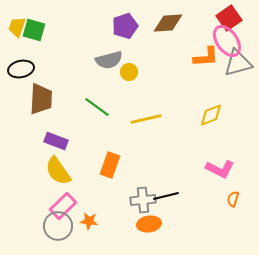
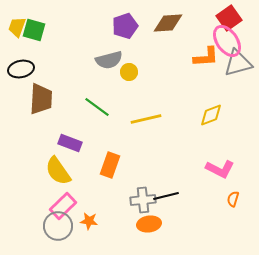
purple rectangle: moved 14 px right, 2 px down
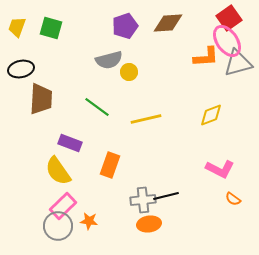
green square: moved 17 px right, 2 px up
orange semicircle: rotated 70 degrees counterclockwise
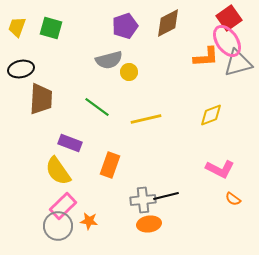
brown diamond: rotated 24 degrees counterclockwise
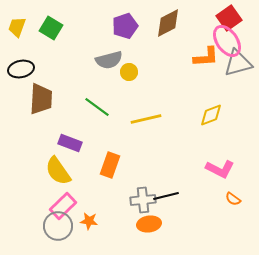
green square: rotated 15 degrees clockwise
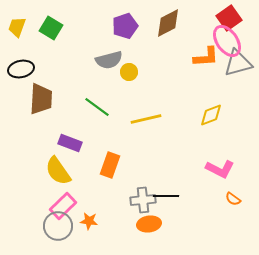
black line: rotated 15 degrees clockwise
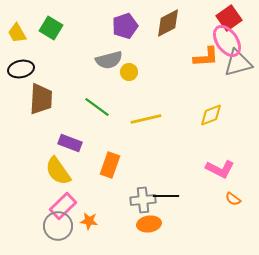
yellow trapezoid: moved 6 px down; rotated 50 degrees counterclockwise
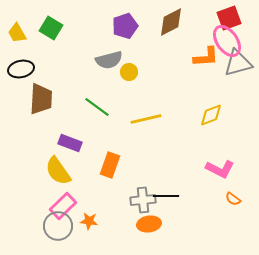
red square: rotated 15 degrees clockwise
brown diamond: moved 3 px right, 1 px up
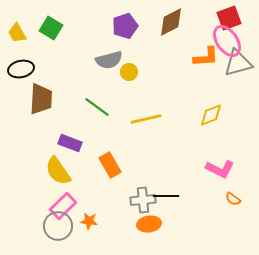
orange rectangle: rotated 50 degrees counterclockwise
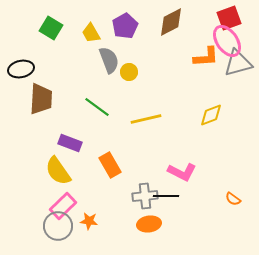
purple pentagon: rotated 10 degrees counterclockwise
yellow trapezoid: moved 74 px right
gray semicircle: rotated 96 degrees counterclockwise
pink L-shape: moved 38 px left, 3 px down
gray cross: moved 2 px right, 4 px up
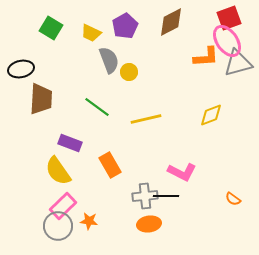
yellow trapezoid: rotated 35 degrees counterclockwise
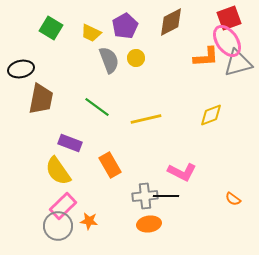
yellow circle: moved 7 px right, 14 px up
brown trapezoid: rotated 8 degrees clockwise
